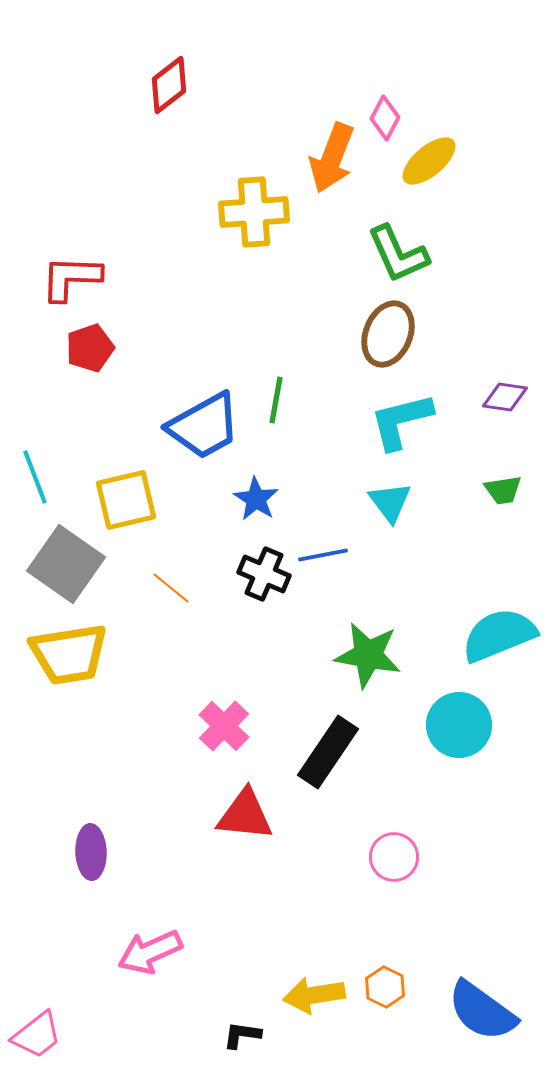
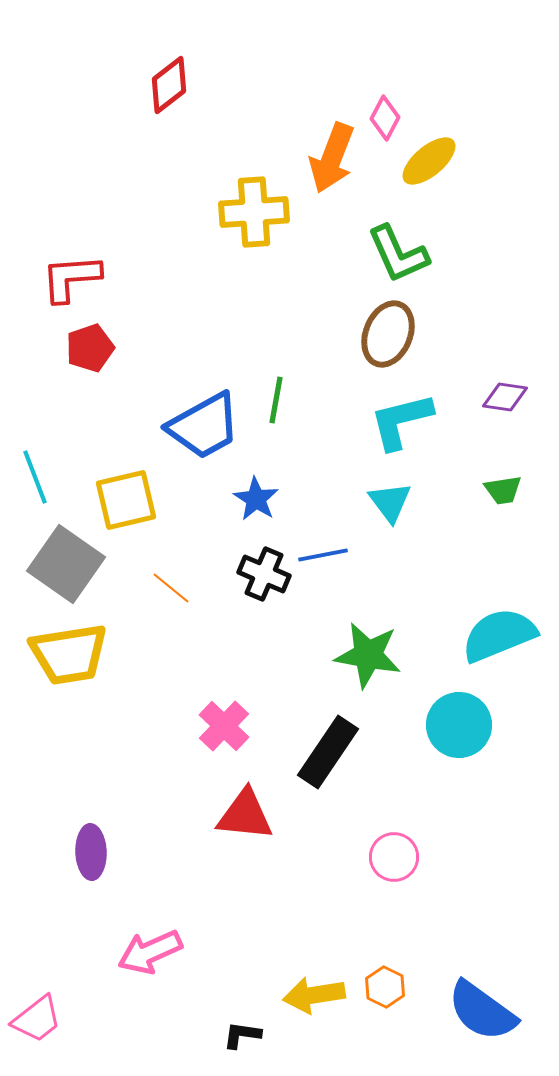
red L-shape: rotated 6 degrees counterclockwise
pink trapezoid: moved 16 px up
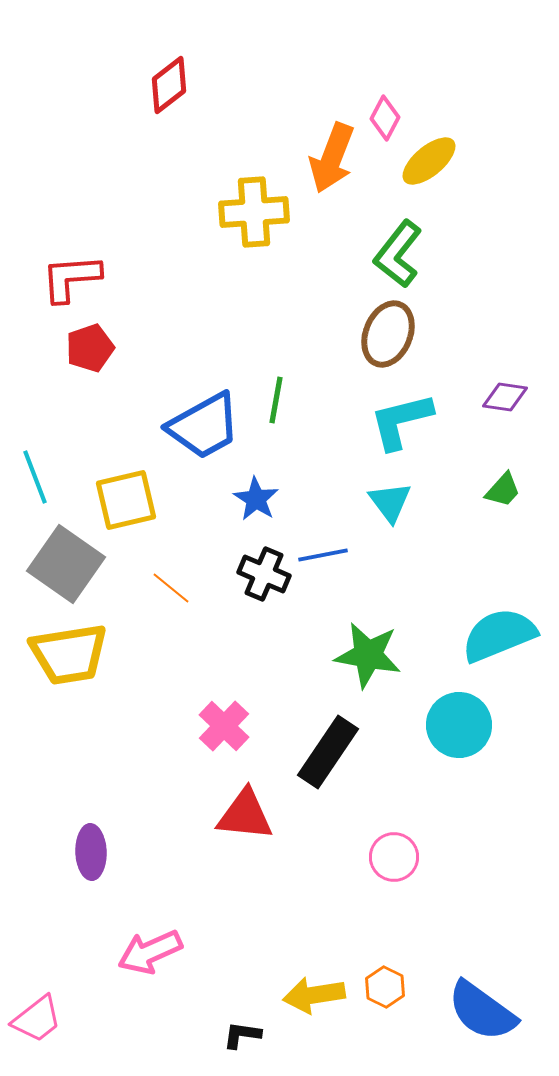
green L-shape: rotated 62 degrees clockwise
green trapezoid: rotated 39 degrees counterclockwise
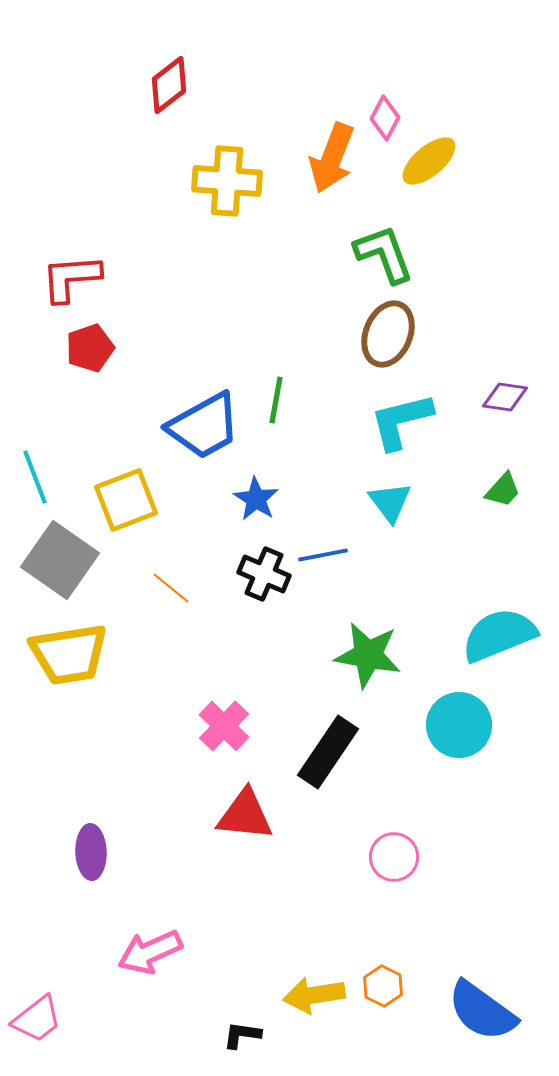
yellow cross: moved 27 px left, 31 px up; rotated 8 degrees clockwise
green L-shape: moved 14 px left; rotated 122 degrees clockwise
yellow square: rotated 8 degrees counterclockwise
gray square: moved 6 px left, 4 px up
orange hexagon: moved 2 px left, 1 px up
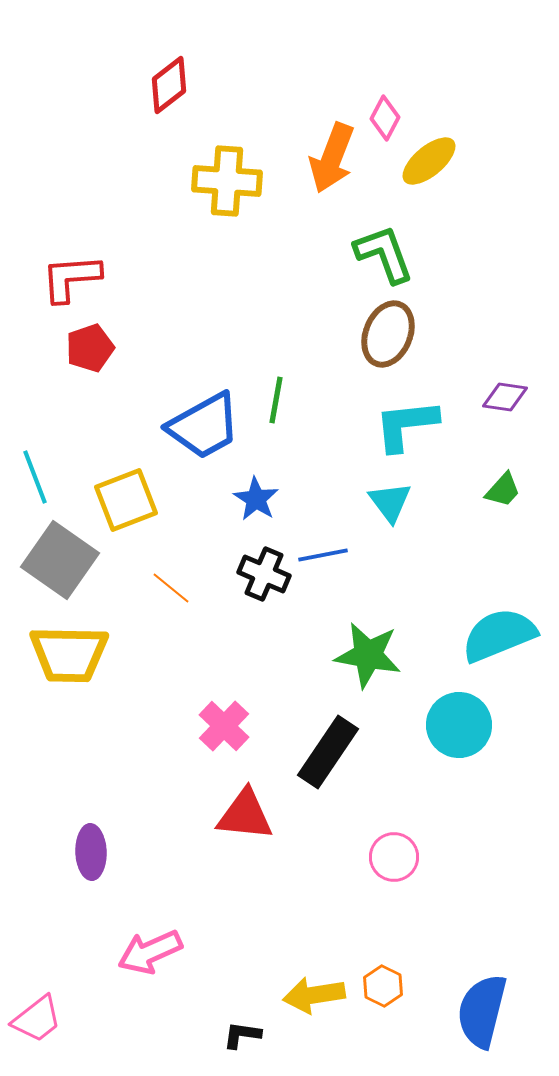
cyan L-shape: moved 5 px right, 4 px down; rotated 8 degrees clockwise
yellow trapezoid: rotated 10 degrees clockwise
blue semicircle: rotated 68 degrees clockwise
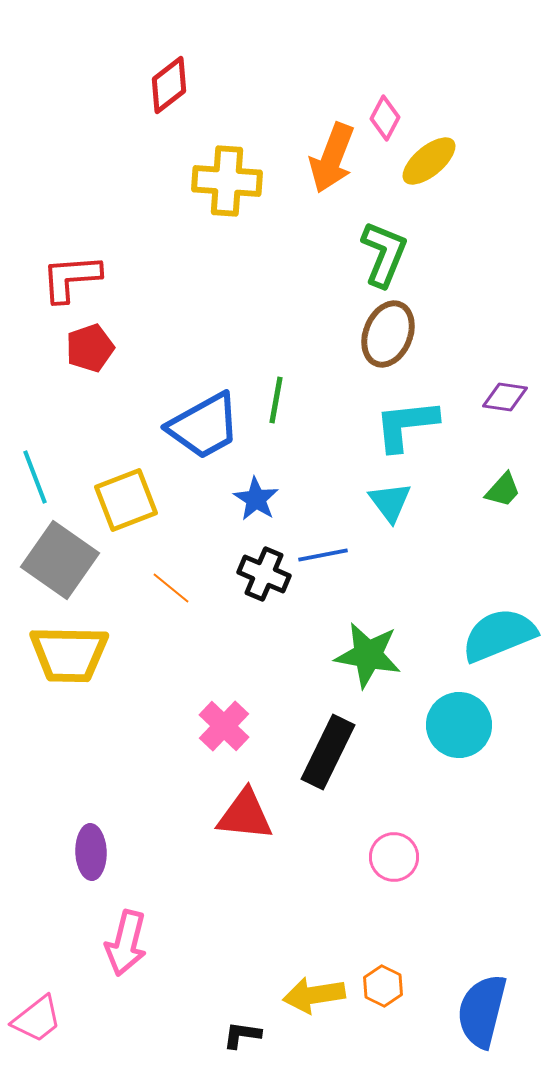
green L-shape: rotated 42 degrees clockwise
black rectangle: rotated 8 degrees counterclockwise
pink arrow: moved 24 px left, 9 px up; rotated 52 degrees counterclockwise
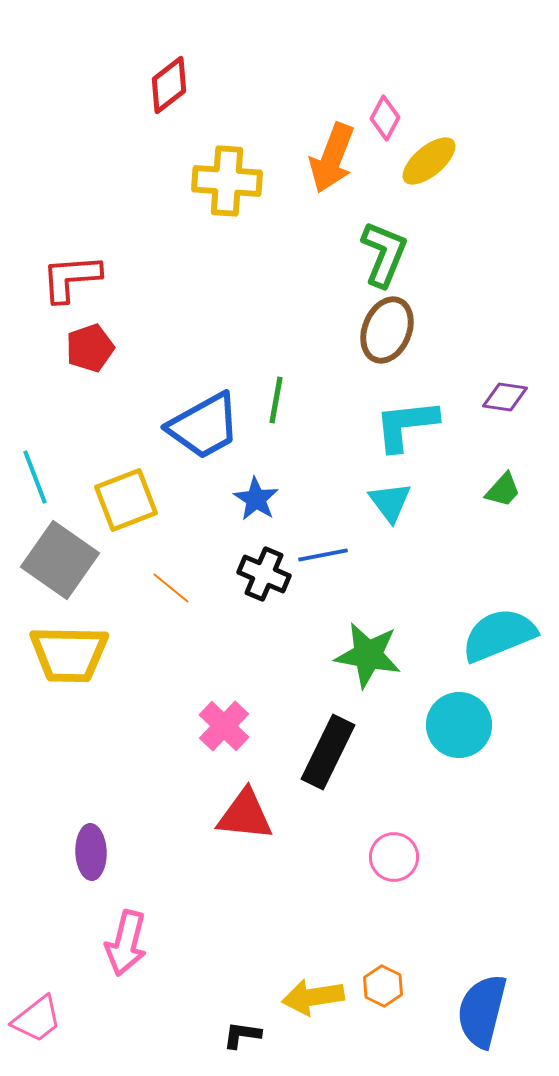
brown ellipse: moved 1 px left, 4 px up
yellow arrow: moved 1 px left, 2 px down
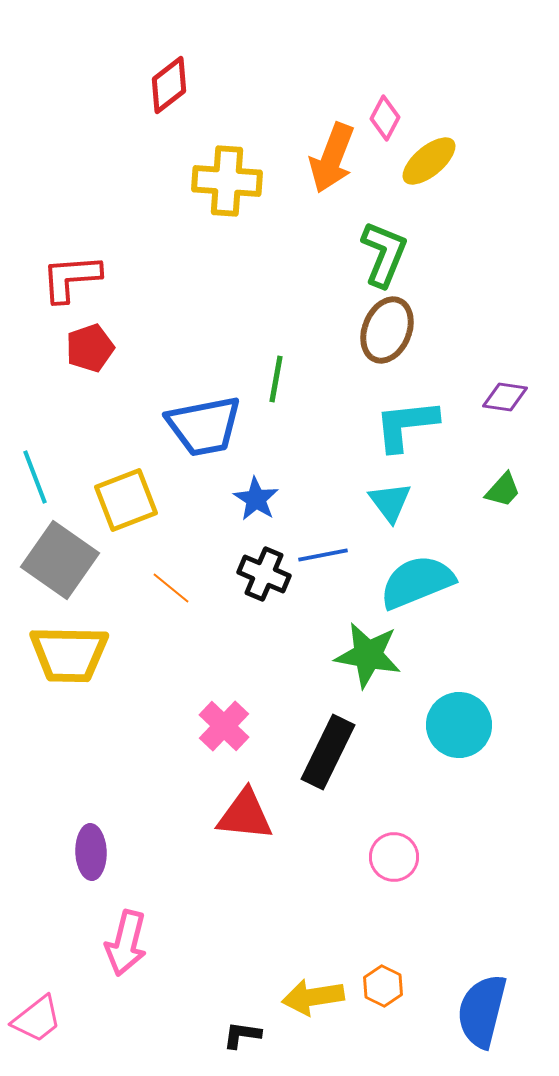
green line: moved 21 px up
blue trapezoid: rotated 18 degrees clockwise
cyan semicircle: moved 82 px left, 53 px up
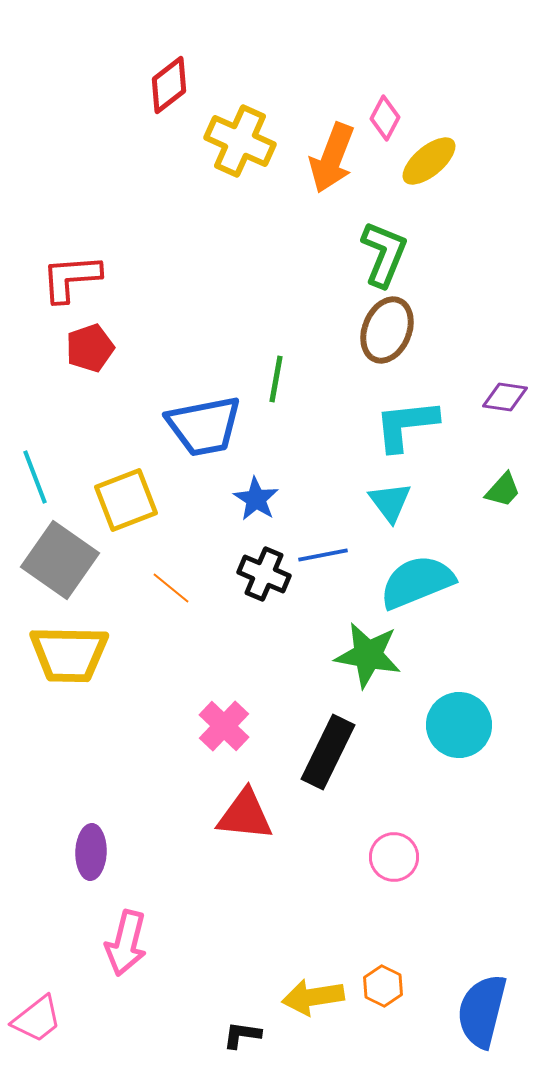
yellow cross: moved 13 px right, 40 px up; rotated 20 degrees clockwise
purple ellipse: rotated 4 degrees clockwise
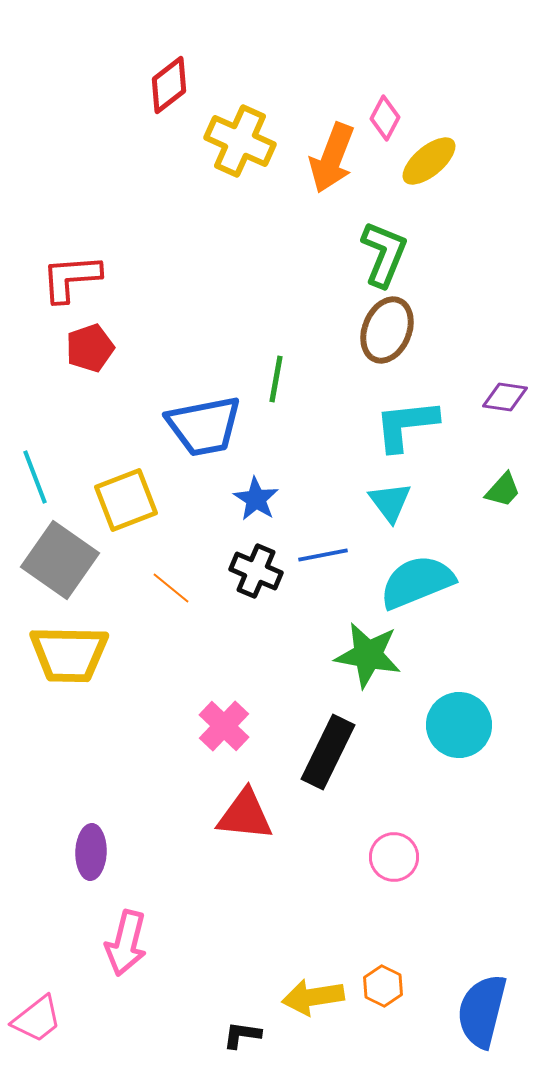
black cross: moved 8 px left, 3 px up
